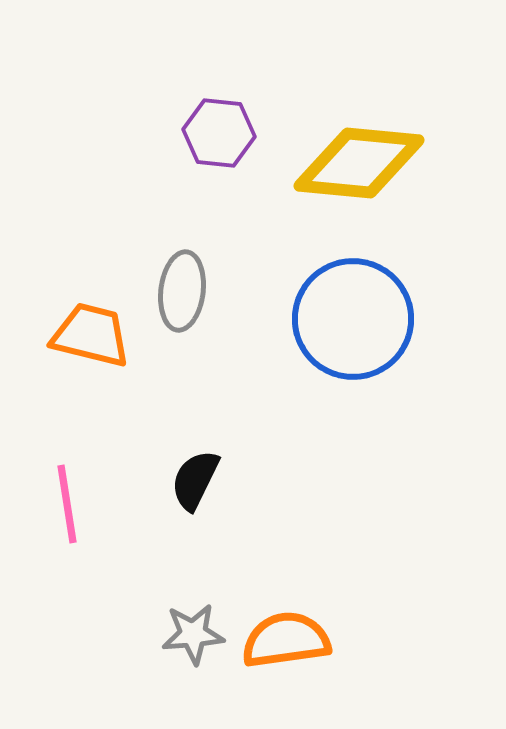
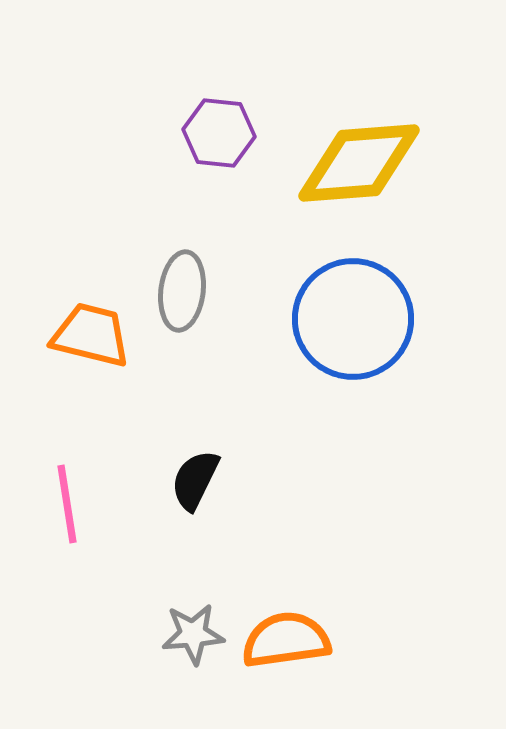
yellow diamond: rotated 10 degrees counterclockwise
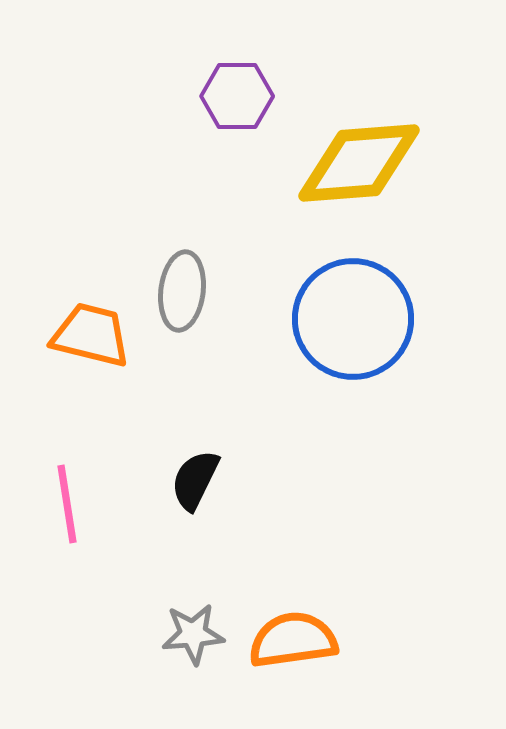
purple hexagon: moved 18 px right, 37 px up; rotated 6 degrees counterclockwise
orange semicircle: moved 7 px right
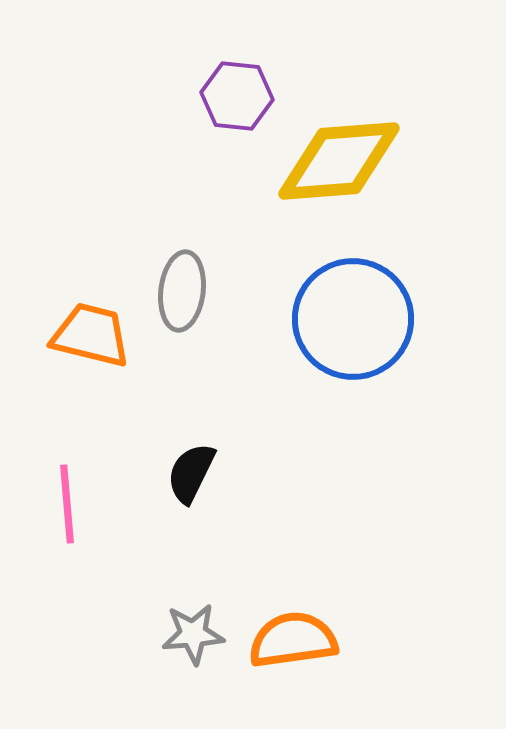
purple hexagon: rotated 6 degrees clockwise
yellow diamond: moved 20 px left, 2 px up
black semicircle: moved 4 px left, 7 px up
pink line: rotated 4 degrees clockwise
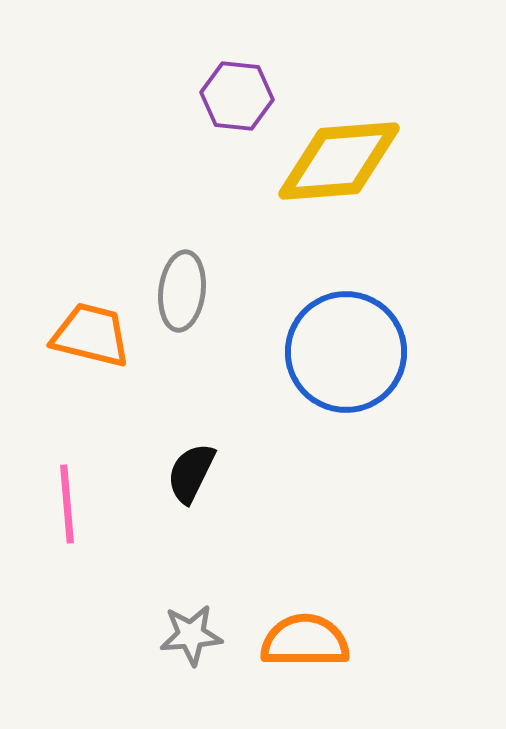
blue circle: moved 7 px left, 33 px down
gray star: moved 2 px left, 1 px down
orange semicircle: moved 12 px right, 1 px down; rotated 8 degrees clockwise
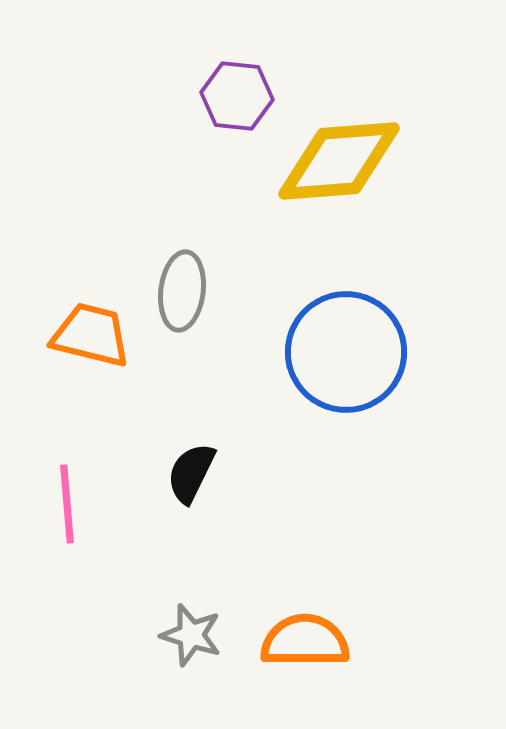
gray star: rotated 22 degrees clockwise
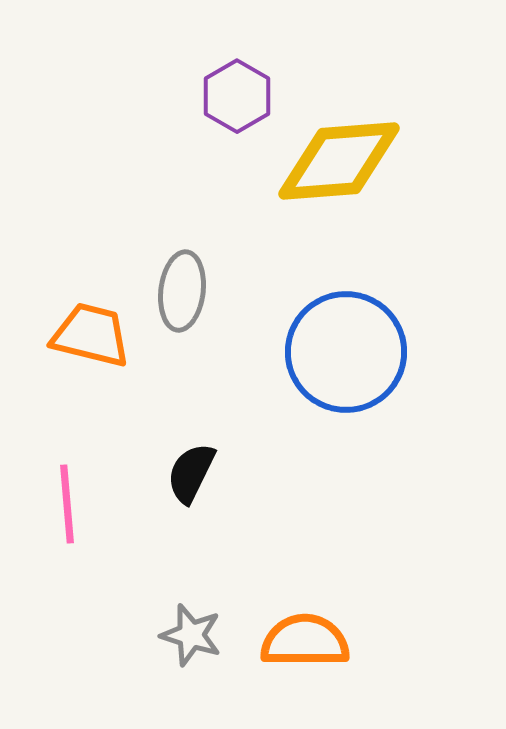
purple hexagon: rotated 24 degrees clockwise
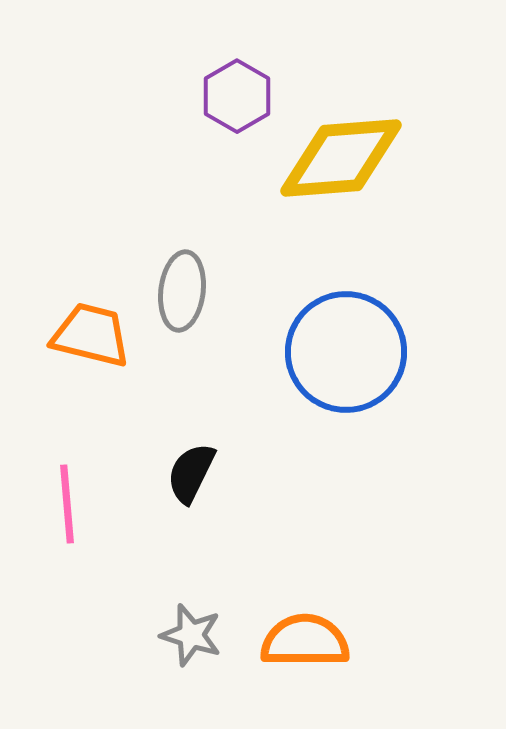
yellow diamond: moved 2 px right, 3 px up
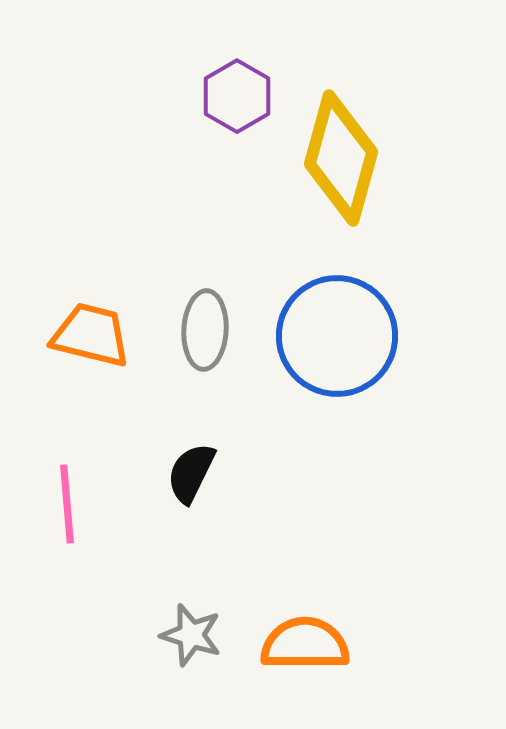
yellow diamond: rotated 70 degrees counterclockwise
gray ellipse: moved 23 px right, 39 px down; rotated 4 degrees counterclockwise
blue circle: moved 9 px left, 16 px up
orange semicircle: moved 3 px down
